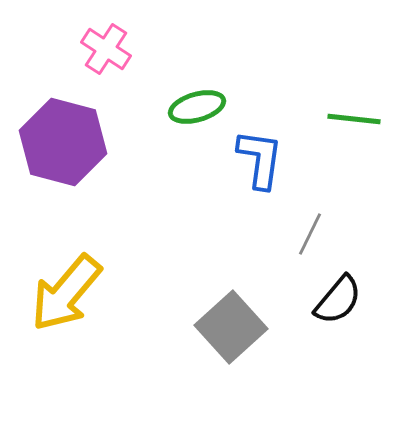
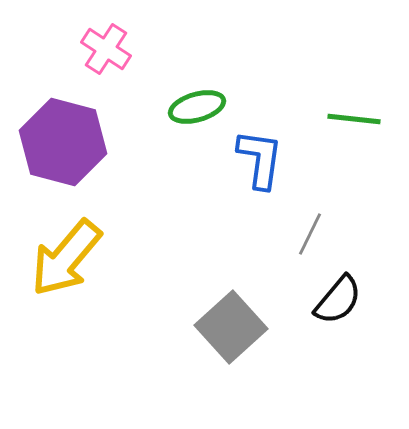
yellow arrow: moved 35 px up
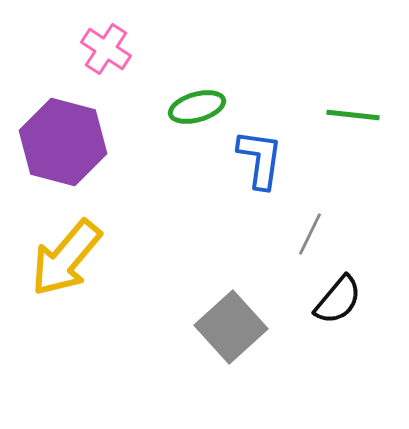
green line: moved 1 px left, 4 px up
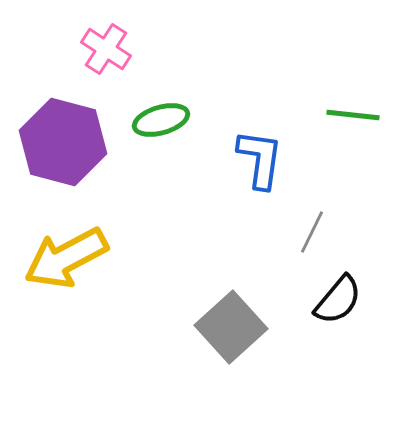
green ellipse: moved 36 px left, 13 px down
gray line: moved 2 px right, 2 px up
yellow arrow: rotated 22 degrees clockwise
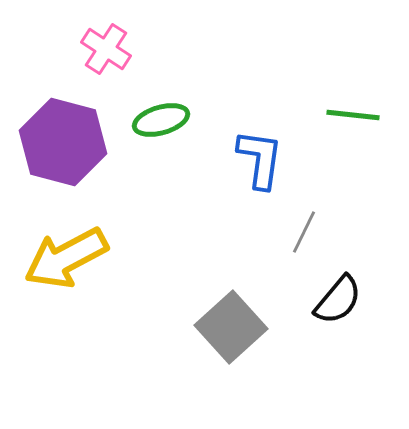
gray line: moved 8 px left
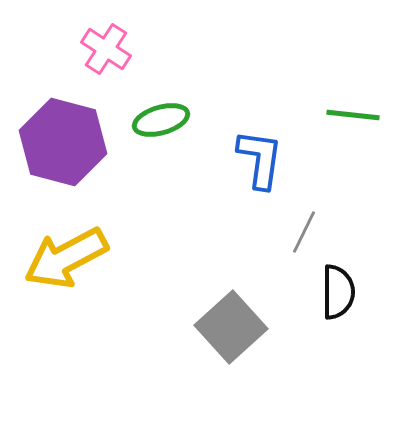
black semicircle: moved 8 px up; rotated 40 degrees counterclockwise
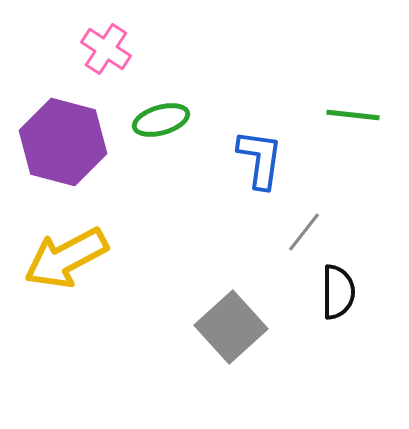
gray line: rotated 12 degrees clockwise
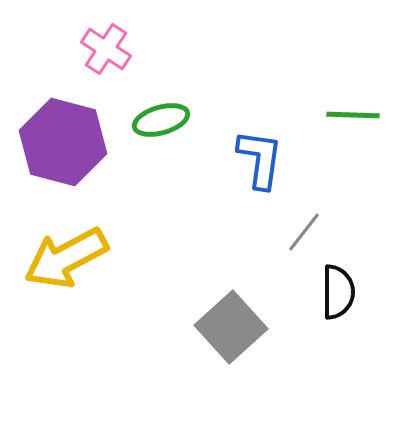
green line: rotated 4 degrees counterclockwise
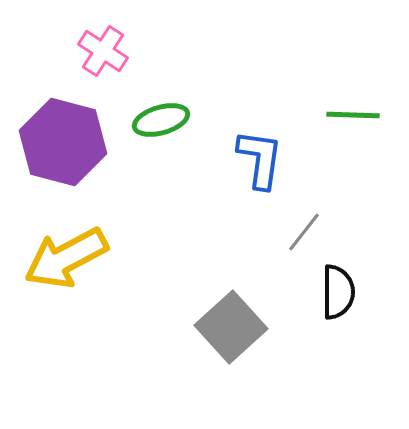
pink cross: moved 3 px left, 2 px down
